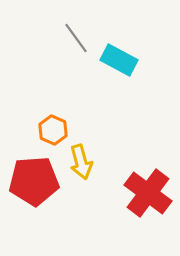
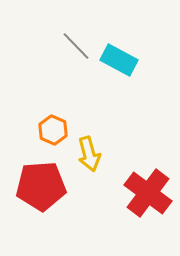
gray line: moved 8 px down; rotated 8 degrees counterclockwise
yellow arrow: moved 8 px right, 8 px up
red pentagon: moved 7 px right, 5 px down
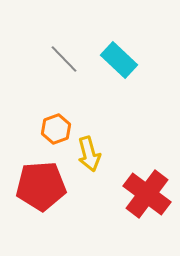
gray line: moved 12 px left, 13 px down
cyan rectangle: rotated 15 degrees clockwise
orange hexagon: moved 3 px right, 1 px up; rotated 16 degrees clockwise
red cross: moved 1 px left, 1 px down
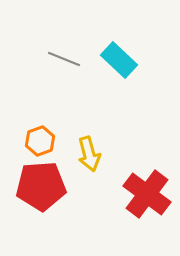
gray line: rotated 24 degrees counterclockwise
orange hexagon: moved 16 px left, 12 px down
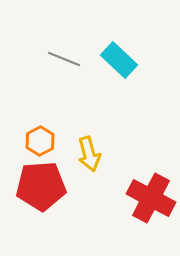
orange hexagon: rotated 8 degrees counterclockwise
red cross: moved 4 px right, 4 px down; rotated 9 degrees counterclockwise
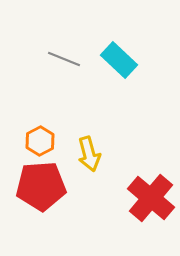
red cross: rotated 12 degrees clockwise
